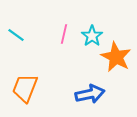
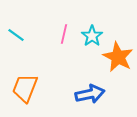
orange star: moved 2 px right
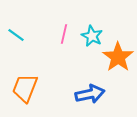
cyan star: rotated 10 degrees counterclockwise
orange star: rotated 8 degrees clockwise
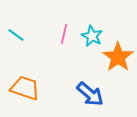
orange trapezoid: rotated 88 degrees clockwise
blue arrow: rotated 52 degrees clockwise
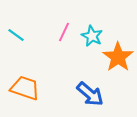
pink line: moved 2 px up; rotated 12 degrees clockwise
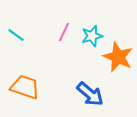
cyan star: rotated 30 degrees clockwise
orange star: rotated 12 degrees counterclockwise
orange trapezoid: moved 1 px up
